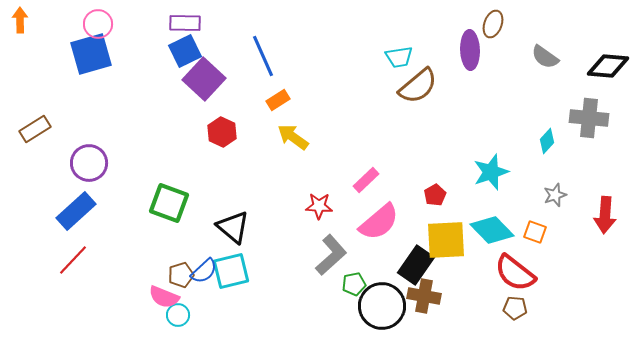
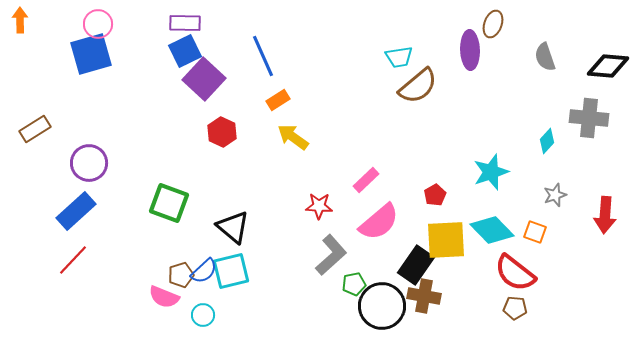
gray semicircle at (545, 57): rotated 36 degrees clockwise
cyan circle at (178, 315): moved 25 px right
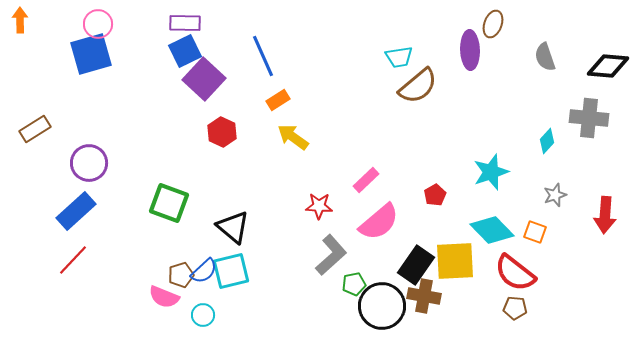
yellow square at (446, 240): moved 9 px right, 21 px down
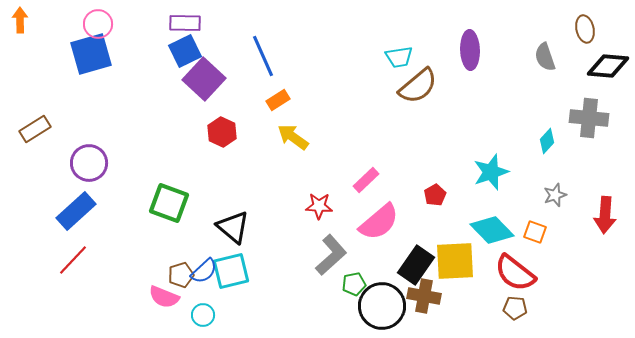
brown ellipse at (493, 24): moved 92 px right, 5 px down; rotated 32 degrees counterclockwise
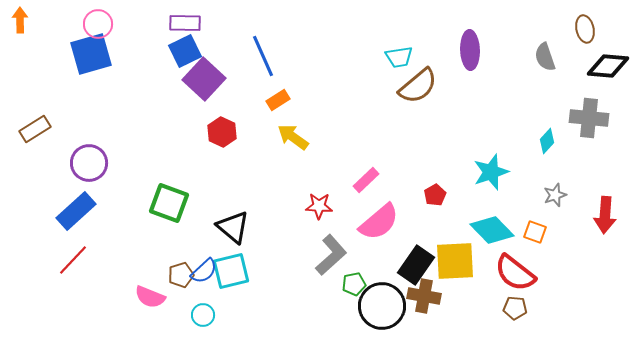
pink semicircle at (164, 297): moved 14 px left
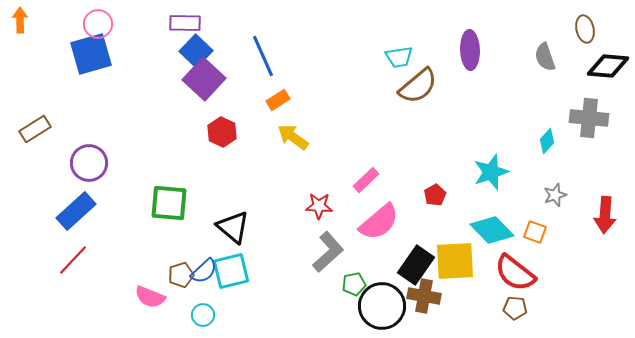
blue square at (185, 51): moved 11 px right; rotated 20 degrees counterclockwise
green square at (169, 203): rotated 15 degrees counterclockwise
gray L-shape at (331, 255): moved 3 px left, 3 px up
